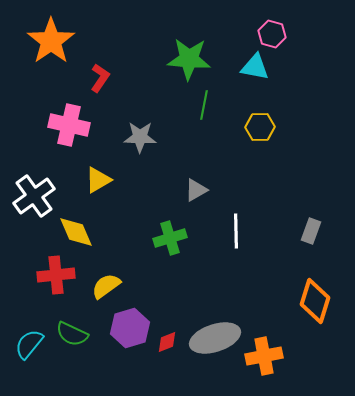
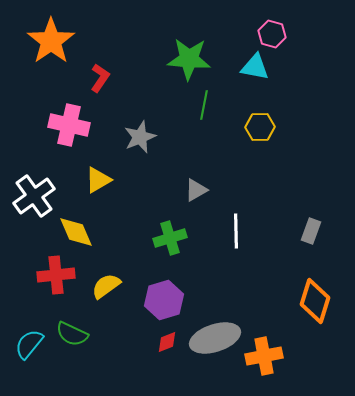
gray star: rotated 24 degrees counterclockwise
purple hexagon: moved 34 px right, 28 px up
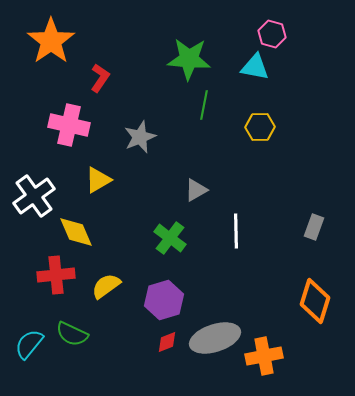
gray rectangle: moved 3 px right, 4 px up
green cross: rotated 36 degrees counterclockwise
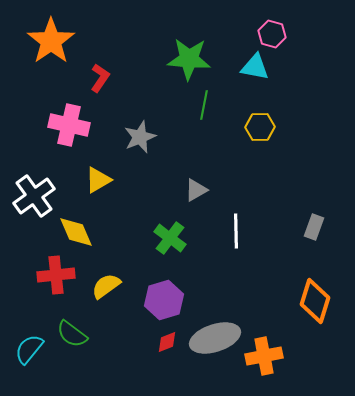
green semicircle: rotated 12 degrees clockwise
cyan semicircle: moved 5 px down
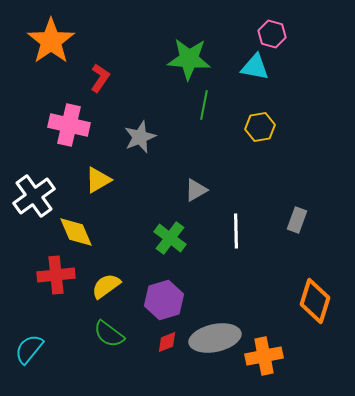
yellow hexagon: rotated 8 degrees counterclockwise
gray rectangle: moved 17 px left, 7 px up
green semicircle: moved 37 px right
gray ellipse: rotated 6 degrees clockwise
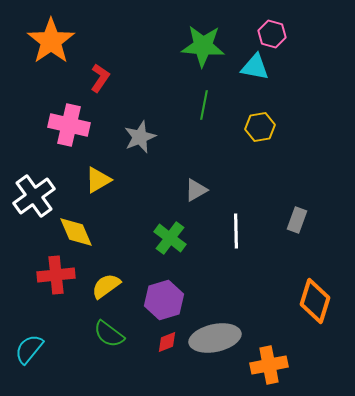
green star: moved 14 px right, 13 px up
orange cross: moved 5 px right, 9 px down
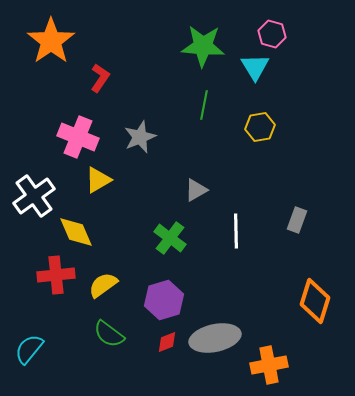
cyan triangle: rotated 48 degrees clockwise
pink cross: moved 9 px right, 12 px down; rotated 9 degrees clockwise
yellow semicircle: moved 3 px left, 1 px up
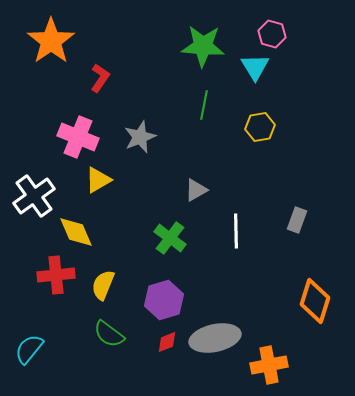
yellow semicircle: rotated 32 degrees counterclockwise
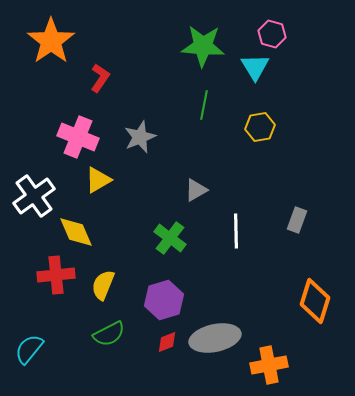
green semicircle: rotated 64 degrees counterclockwise
